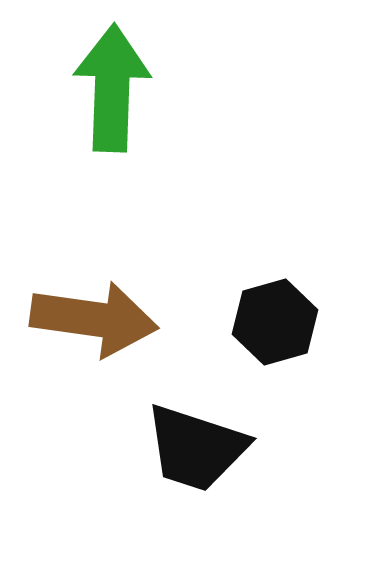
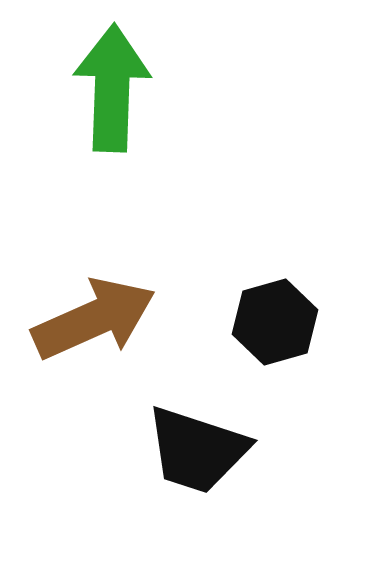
brown arrow: rotated 32 degrees counterclockwise
black trapezoid: moved 1 px right, 2 px down
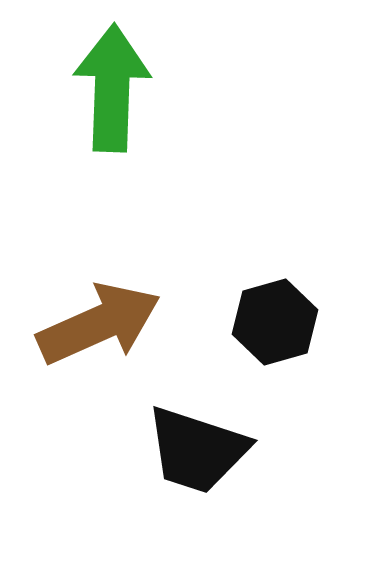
brown arrow: moved 5 px right, 5 px down
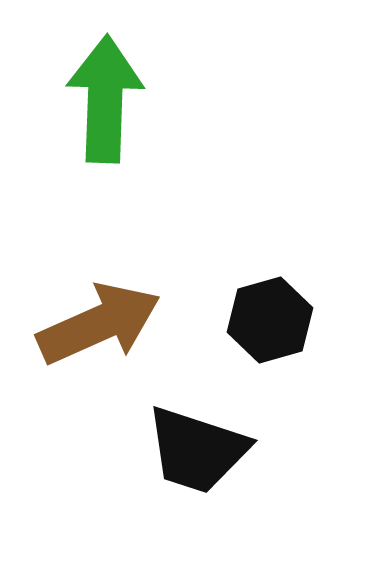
green arrow: moved 7 px left, 11 px down
black hexagon: moved 5 px left, 2 px up
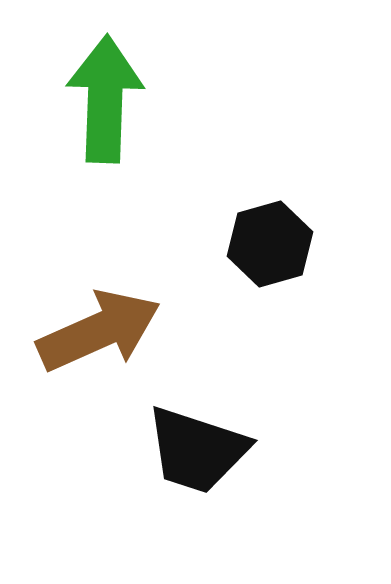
black hexagon: moved 76 px up
brown arrow: moved 7 px down
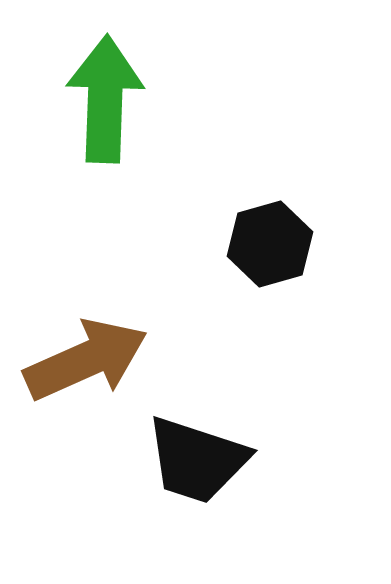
brown arrow: moved 13 px left, 29 px down
black trapezoid: moved 10 px down
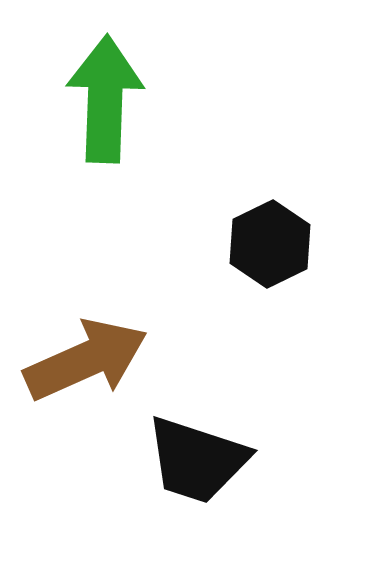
black hexagon: rotated 10 degrees counterclockwise
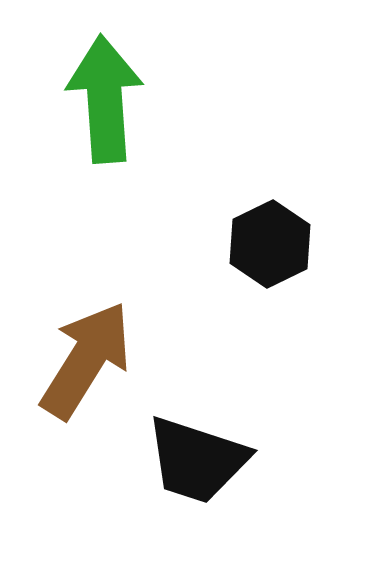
green arrow: rotated 6 degrees counterclockwise
brown arrow: rotated 34 degrees counterclockwise
